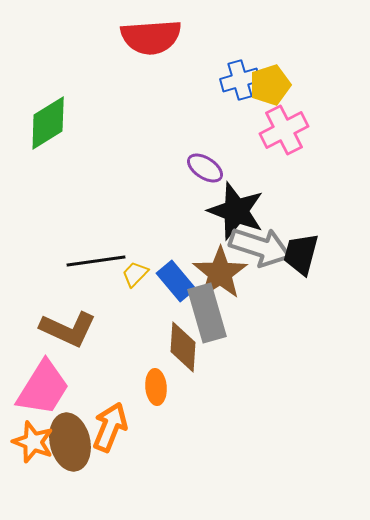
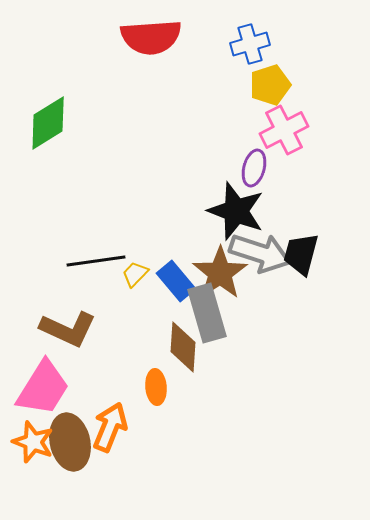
blue cross: moved 10 px right, 36 px up
purple ellipse: moved 49 px right; rotated 72 degrees clockwise
gray arrow: moved 6 px down
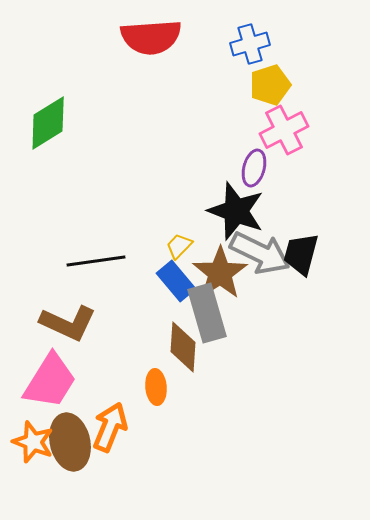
gray arrow: rotated 8 degrees clockwise
yellow trapezoid: moved 44 px right, 28 px up
brown L-shape: moved 6 px up
pink trapezoid: moved 7 px right, 7 px up
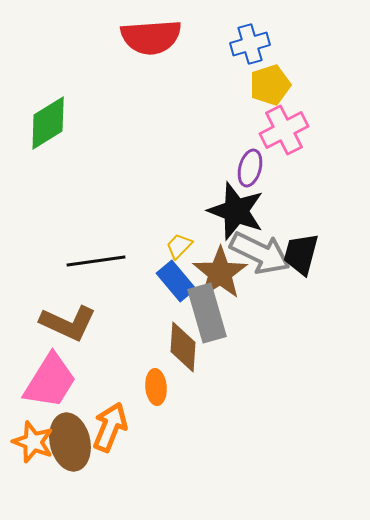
purple ellipse: moved 4 px left
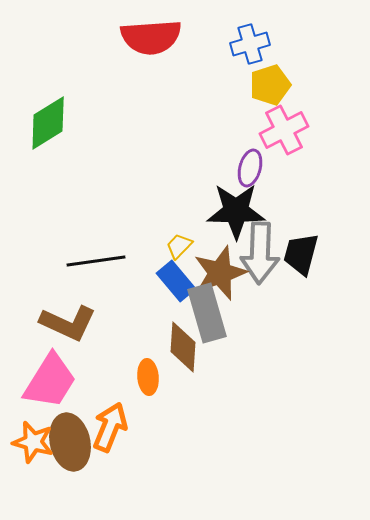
black star: rotated 20 degrees counterclockwise
gray arrow: rotated 66 degrees clockwise
brown star: rotated 14 degrees clockwise
orange ellipse: moved 8 px left, 10 px up
orange star: rotated 6 degrees counterclockwise
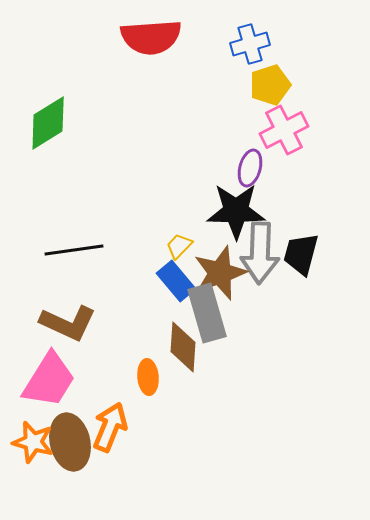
black line: moved 22 px left, 11 px up
pink trapezoid: moved 1 px left, 1 px up
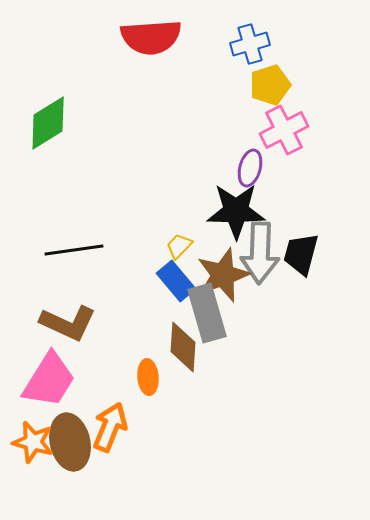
brown star: moved 3 px right, 2 px down
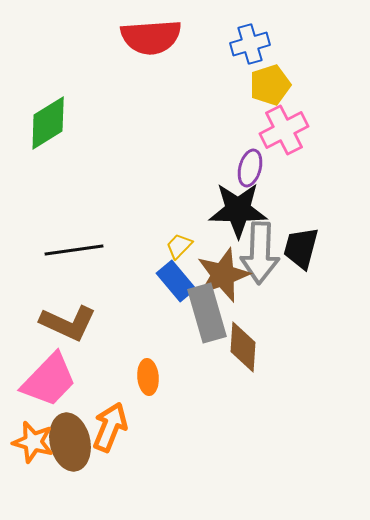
black star: moved 2 px right, 1 px up
black trapezoid: moved 6 px up
brown diamond: moved 60 px right
pink trapezoid: rotated 12 degrees clockwise
